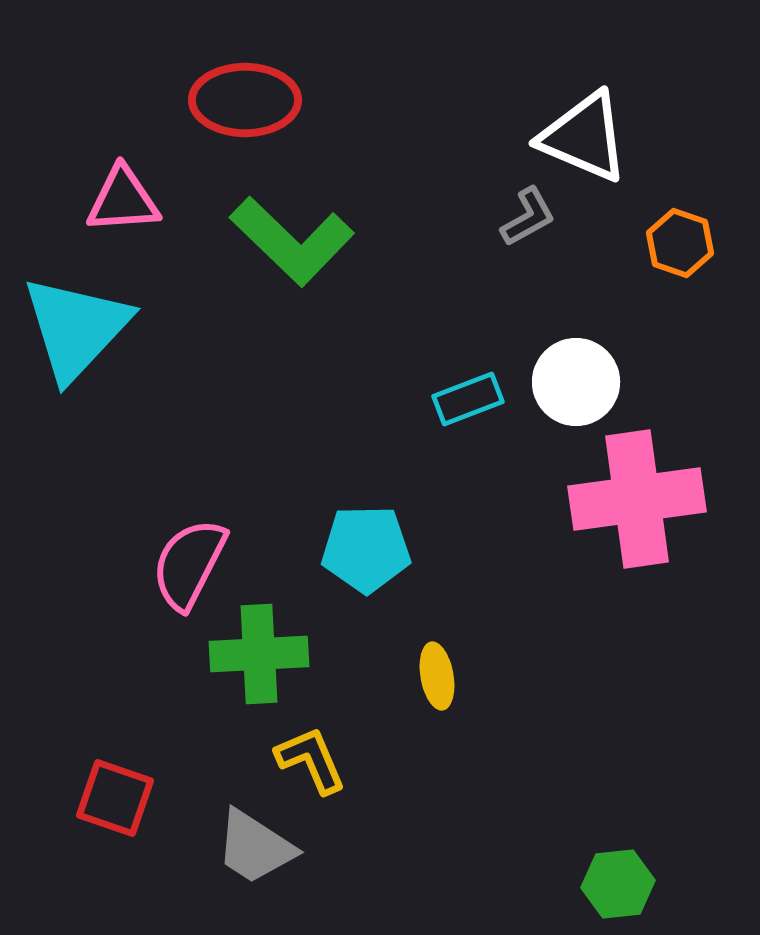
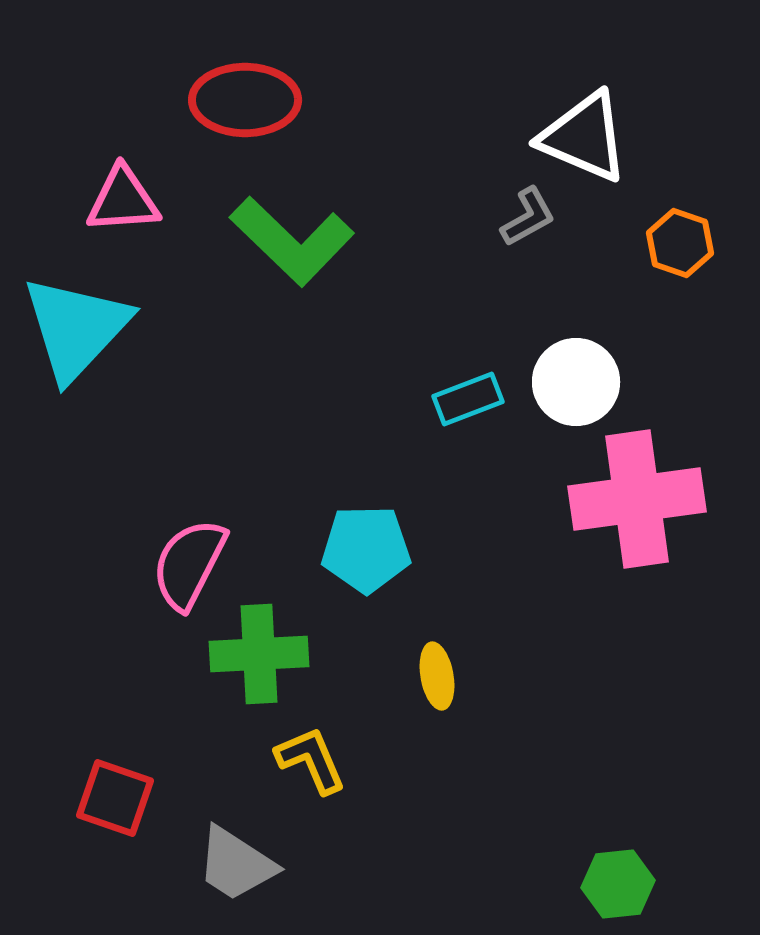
gray trapezoid: moved 19 px left, 17 px down
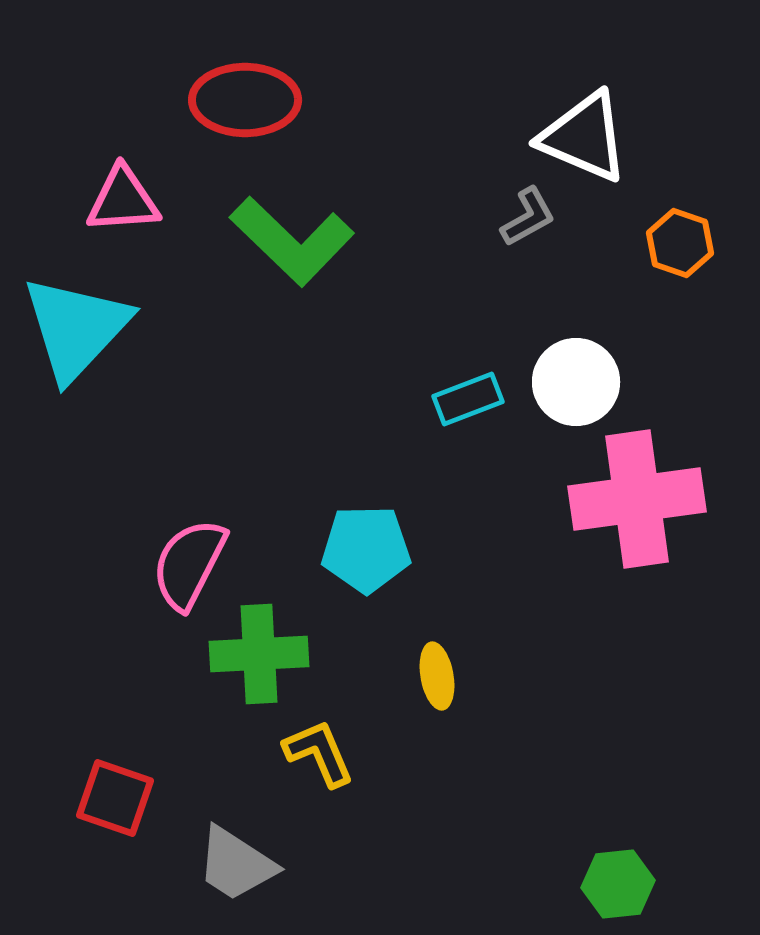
yellow L-shape: moved 8 px right, 7 px up
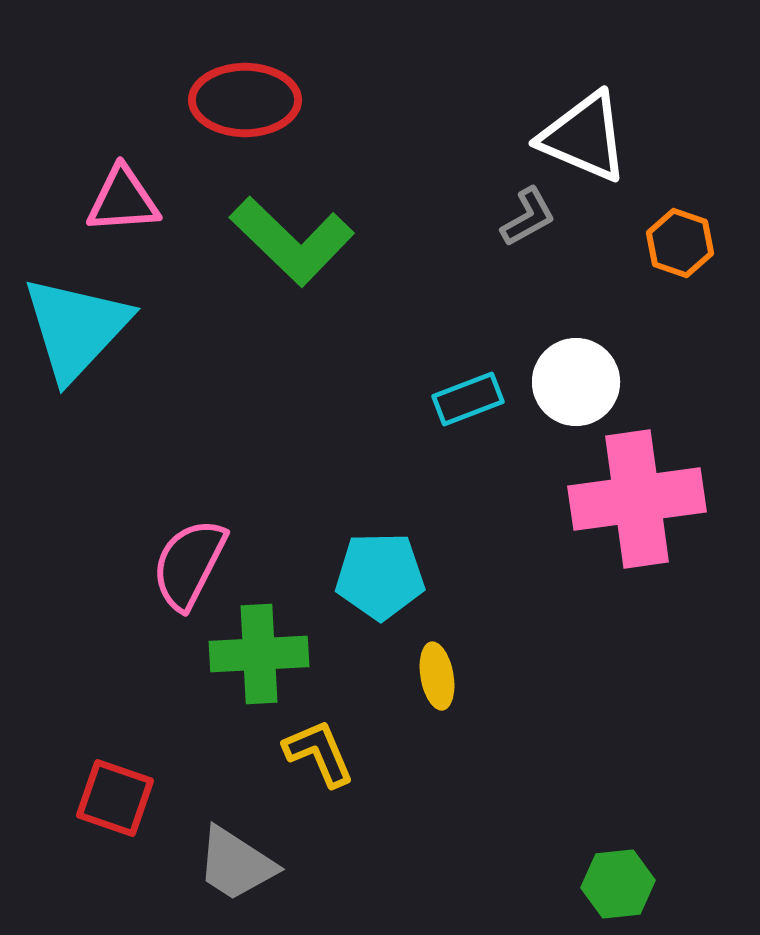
cyan pentagon: moved 14 px right, 27 px down
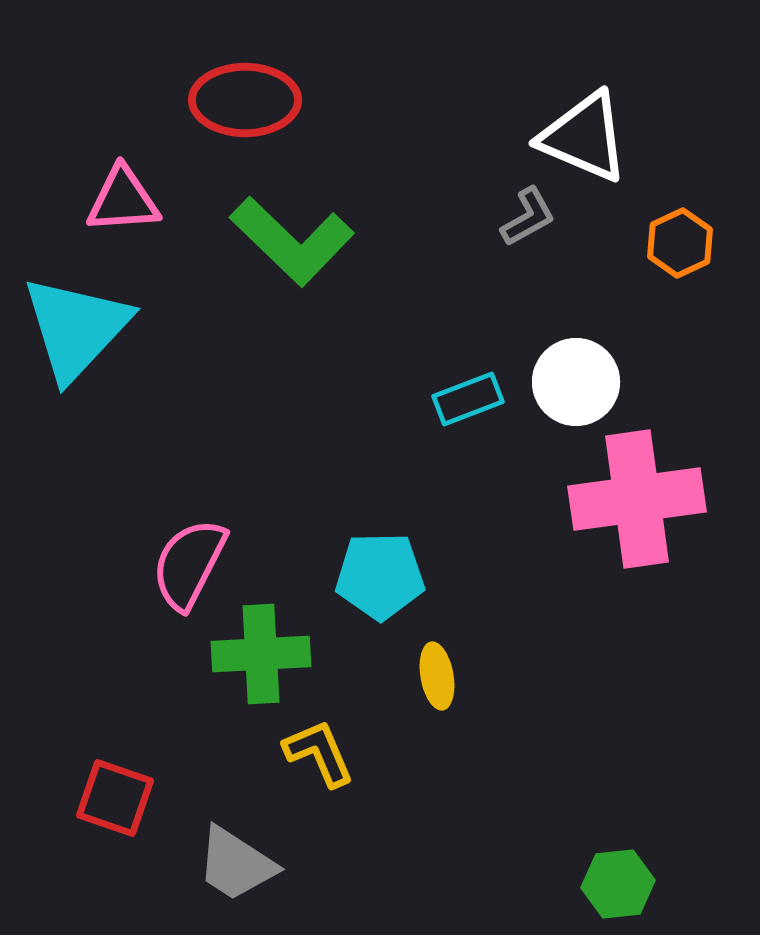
orange hexagon: rotated 16 degrees clockwise
green cross: moved 2 px right
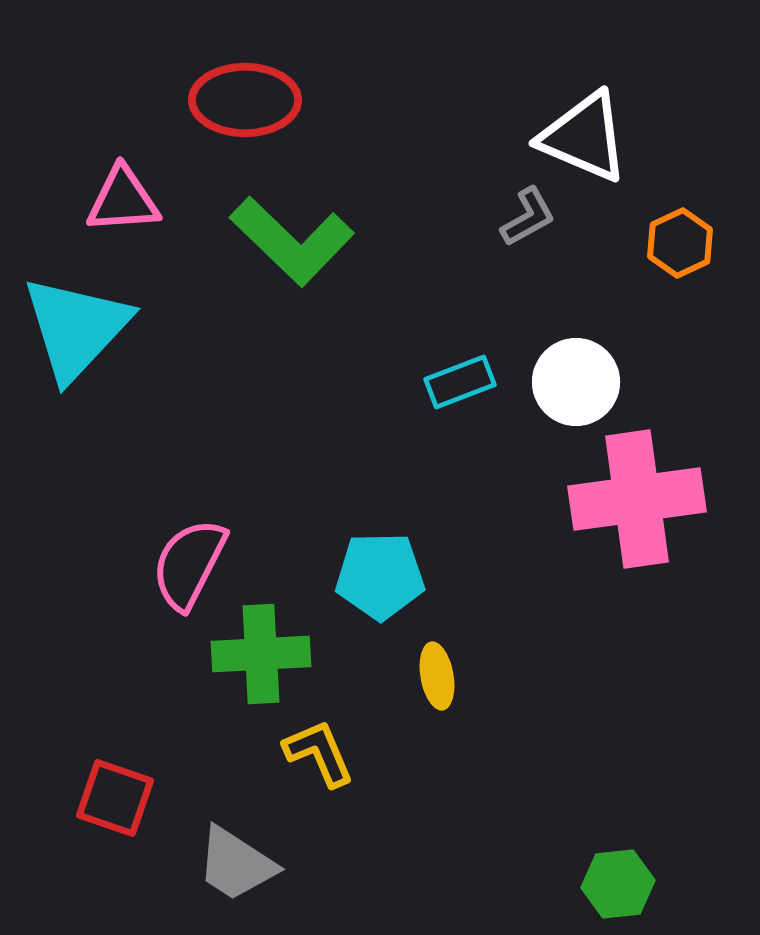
cyan rectangle: moved 8 px left, 17 px up
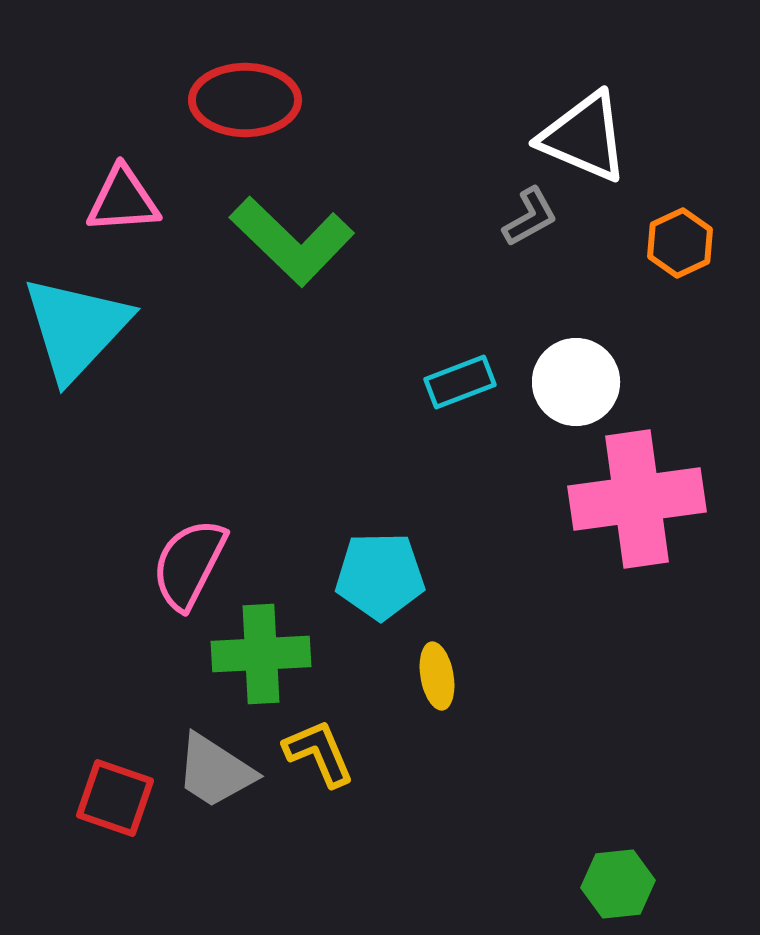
gray L-shape: moved 2 px right
gray trapezoid: moved 21 px left, 93 px up
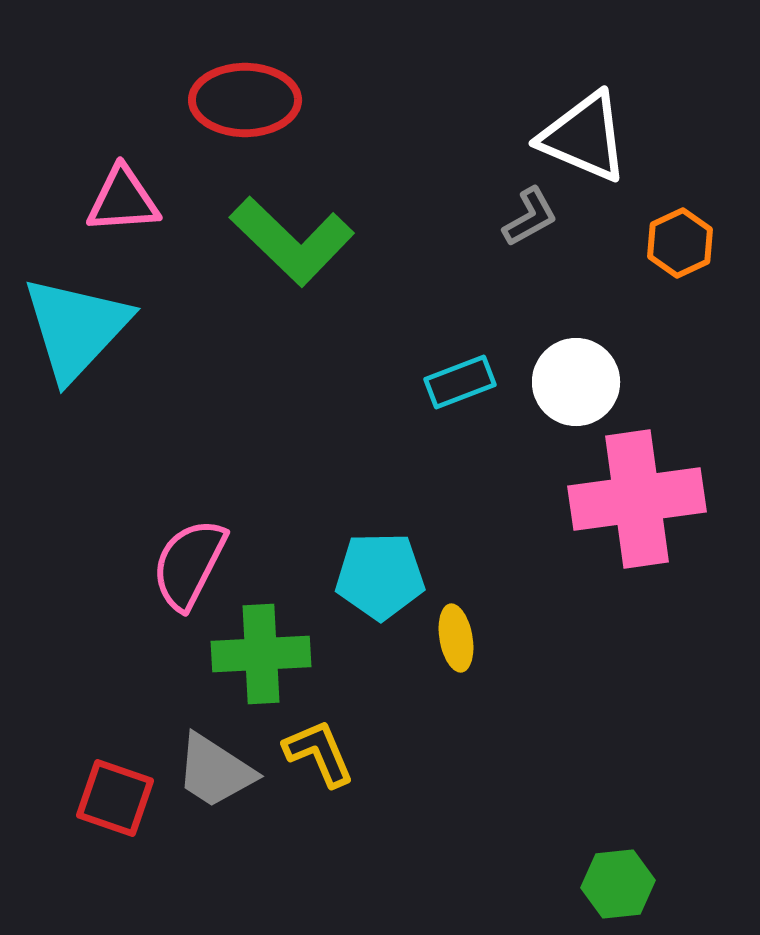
yellow ellipse: moved 19 px right, 38 px up
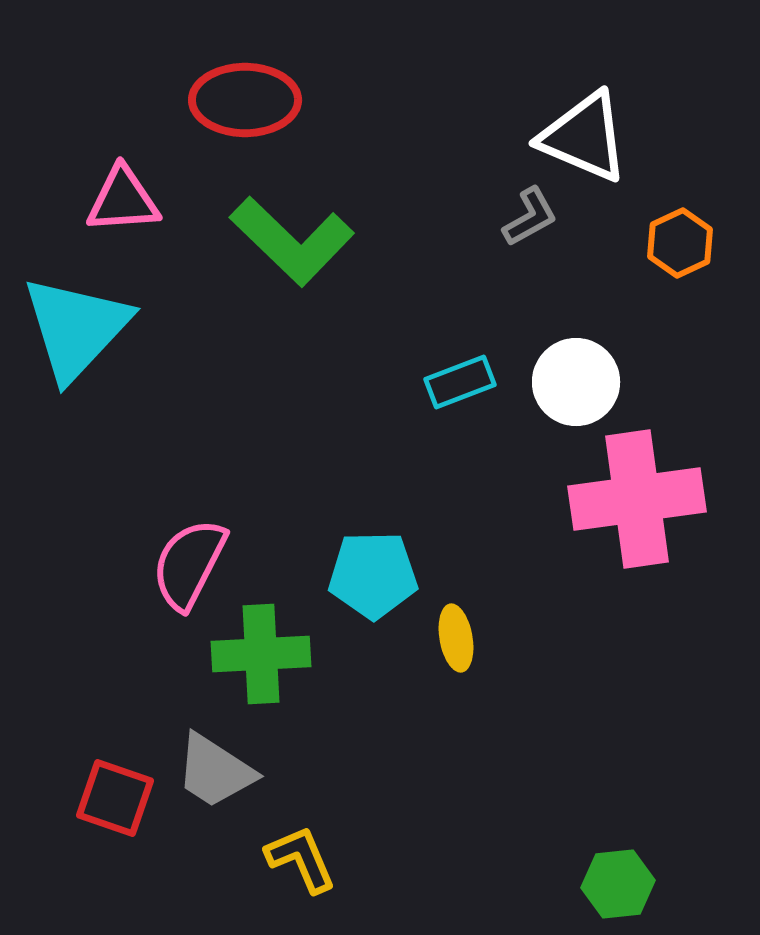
cyan pentagon: moved 7 px left, 1 px up
yellow L-shape: moved 18 px left, 106 px down
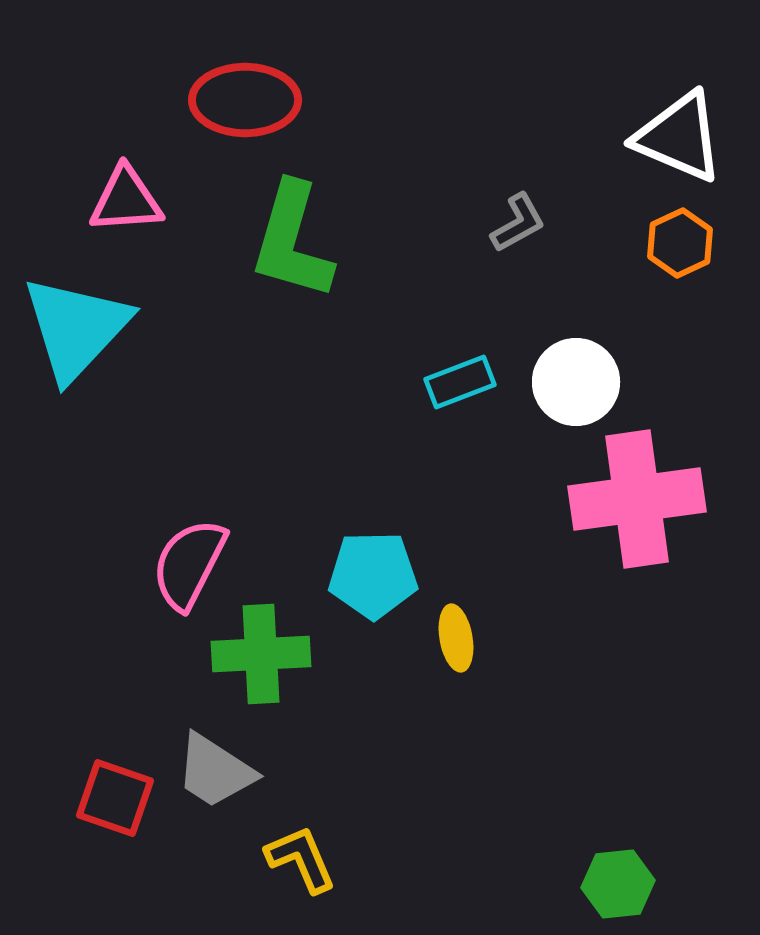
white triangle: moved 95 px right
pink triangle: moved 3 px right
gray L-shape: moved 12 px left, 6 px down
green L-shape: rotated 62 degrees clockwise
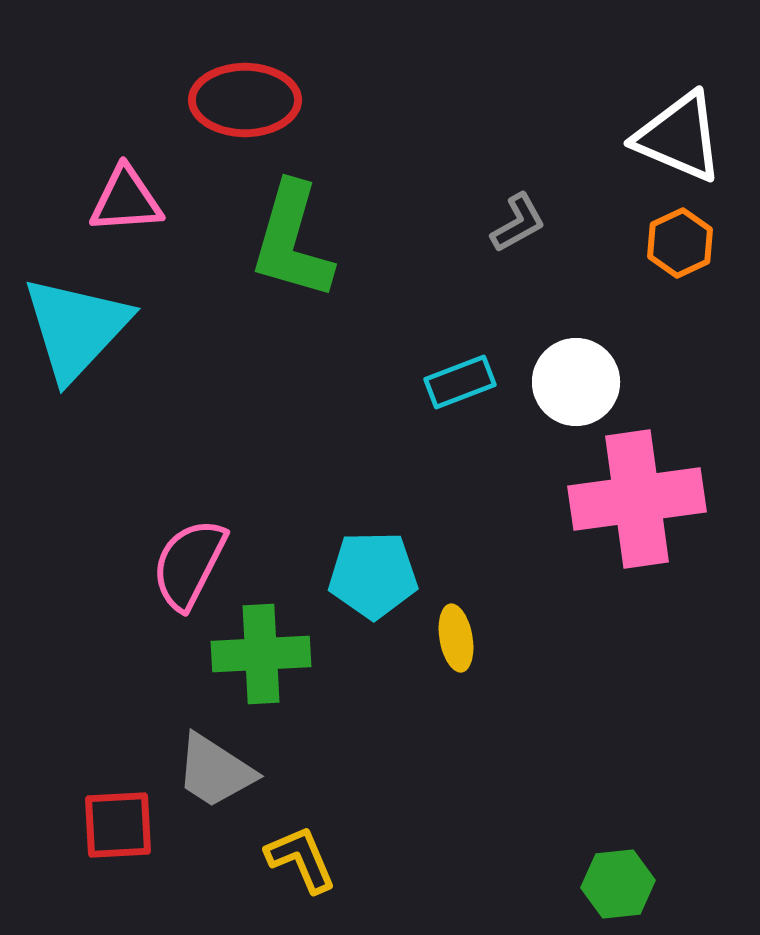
red square: moved 3 px right, 27 px down; rotated 22 degrees counterclockwise
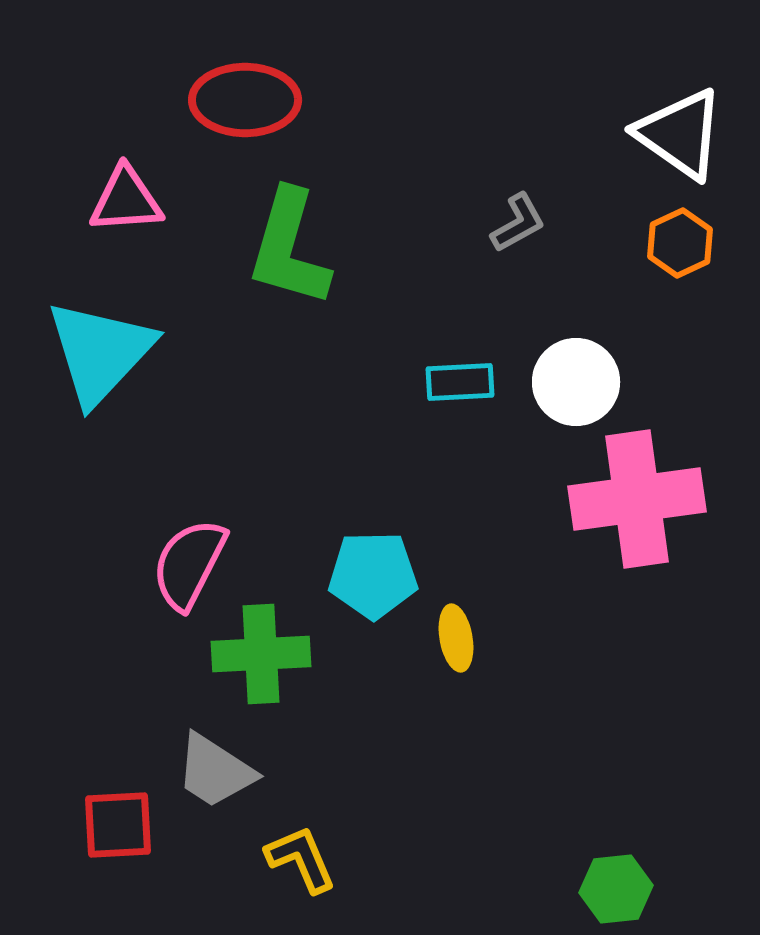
white triangle: moved 1 px right, 3 px up; rotated 12 degrees clockwise
green L-shape: moved 3 px left, 7 px down
cyan triangle: moved 24 px right, 24 px down
cyan rectangle: rotated 18 degrees clockwise
green hexagon: moved 2 px left, 5 px down
